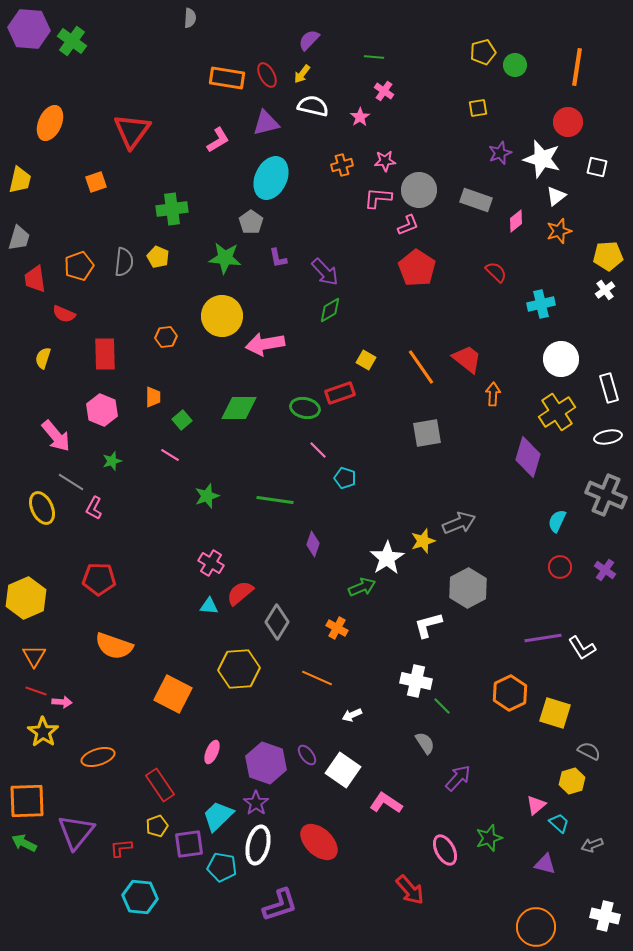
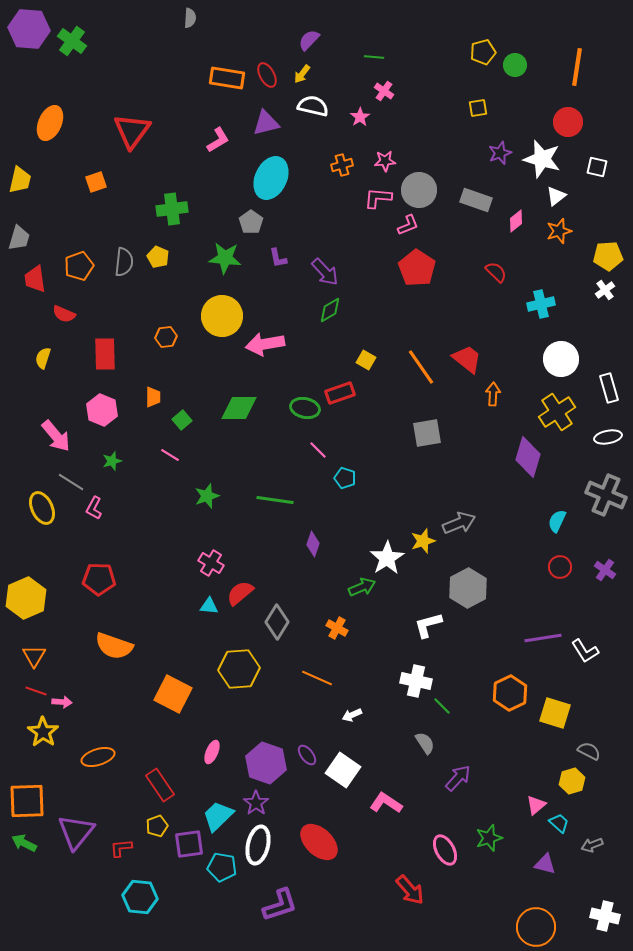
white L-shape at (582, 648): moved 3 px right, 3 px down
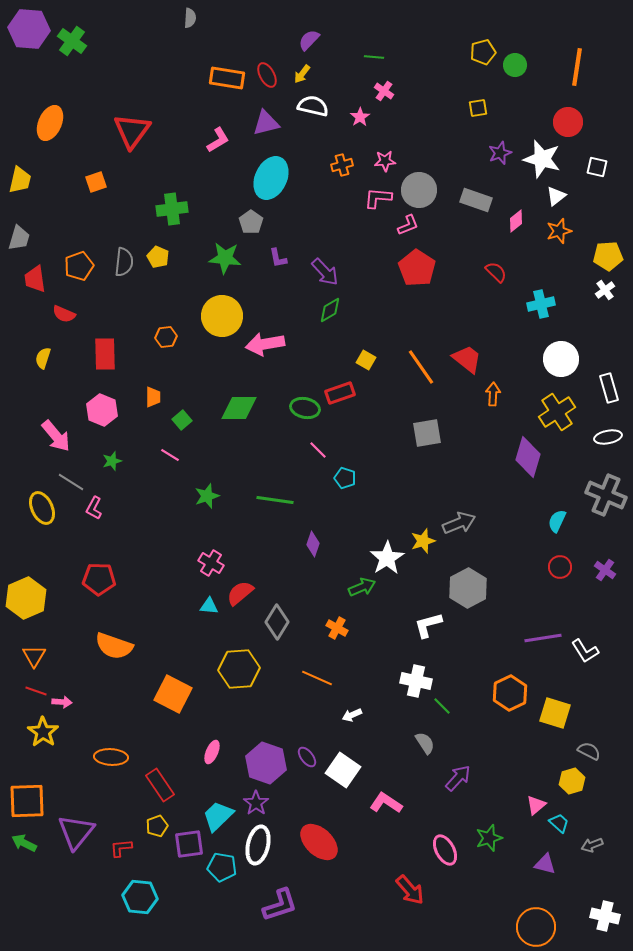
purple ellipse at (307, 755): moved 2 px down
orange ellipse at (98, 757): moved 13 px right; rotated 20 degrees clockwise
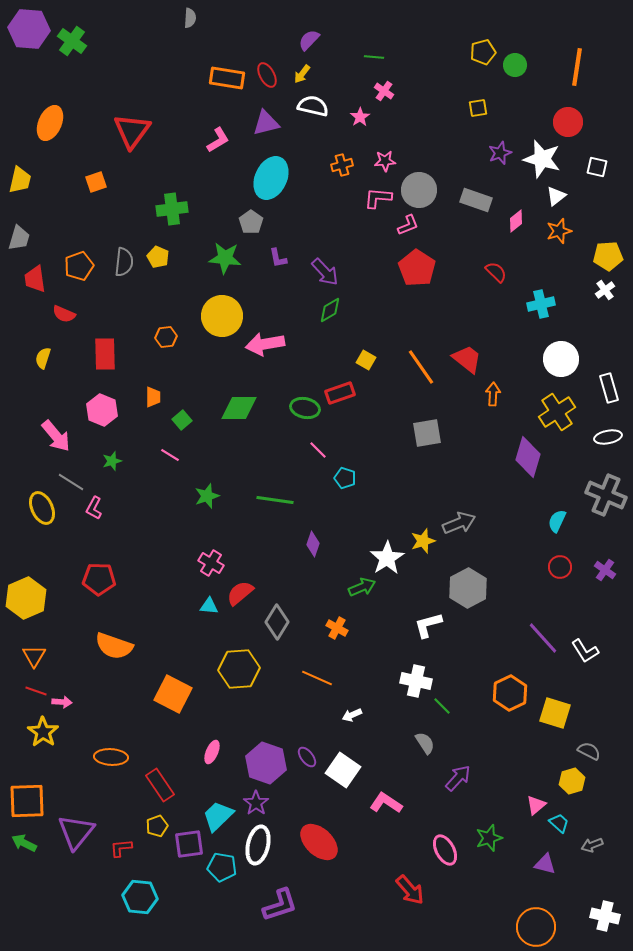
purple line at (543, 638): rotated 57 degrees clockwise
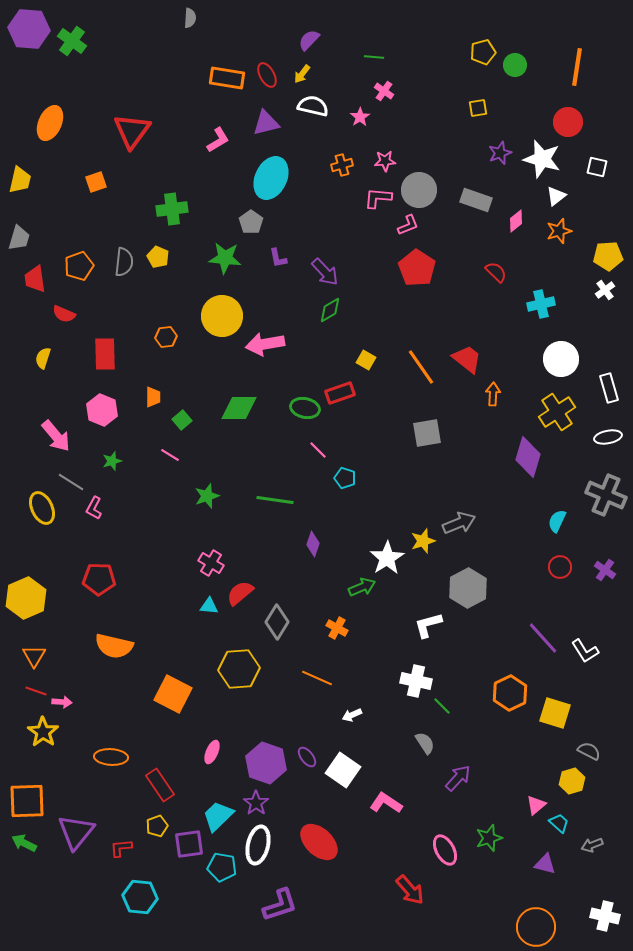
orange semicircle at (114, 646): rotated 6 degrees counterclockwise
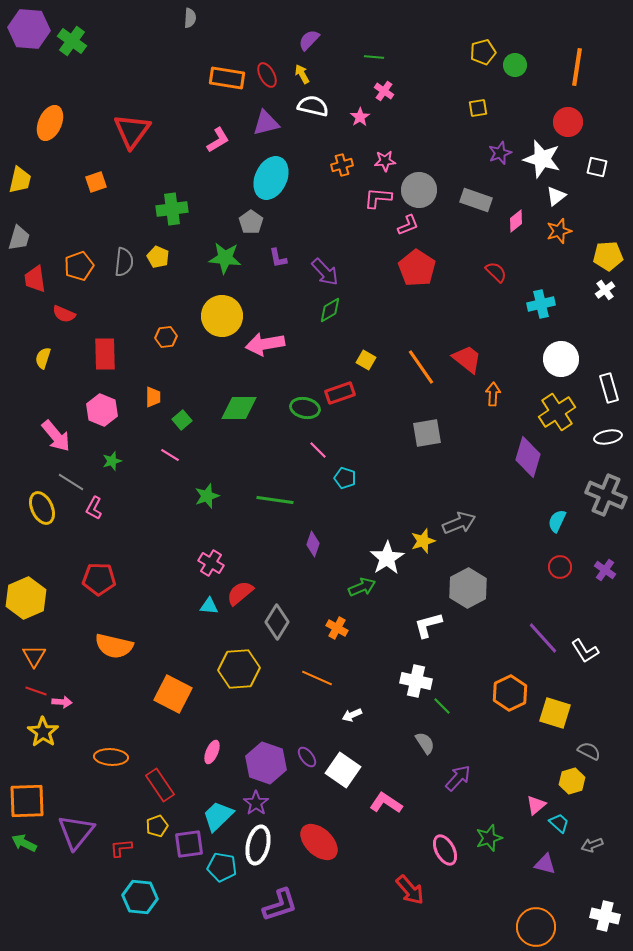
yellow arrow at (302, 74): rotated 114 degrees clockwise
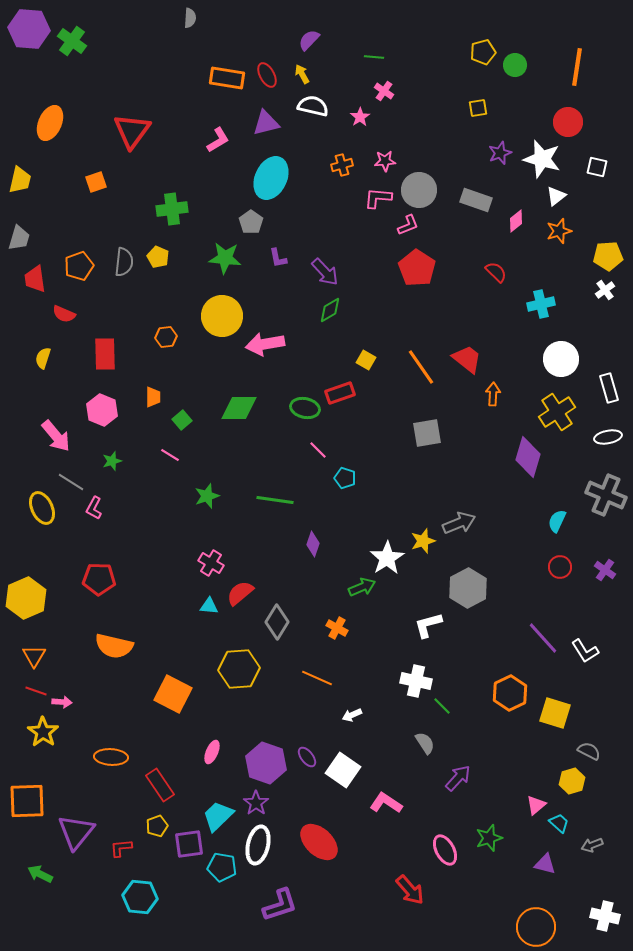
green arrow at (24, 843): moved 16 px right, 31 px down
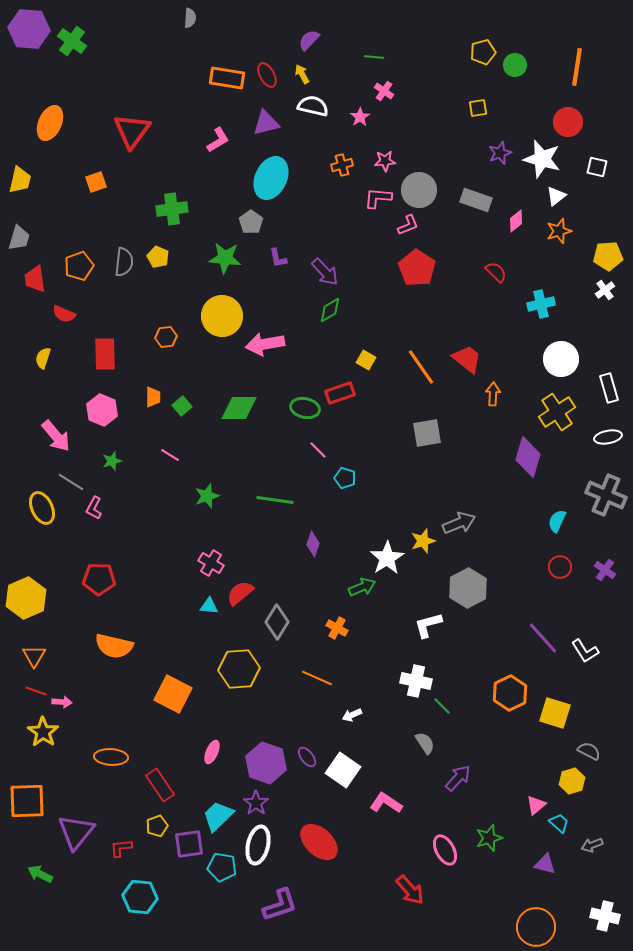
green square at (182, 420): moved 14 px up
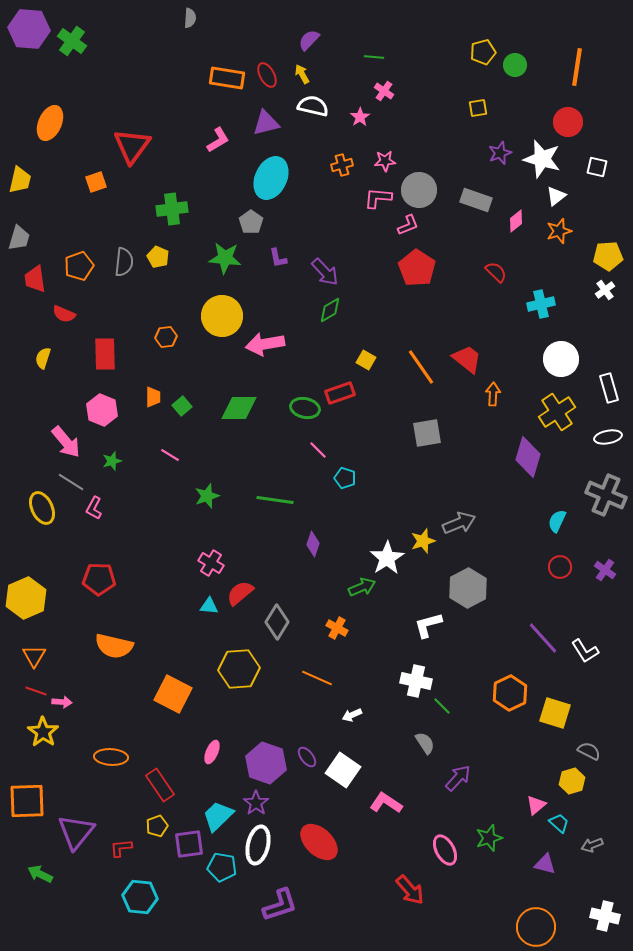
red triangle at (132, 131): moved 15 px down
pink arrow at (56, 436): moved 10 px right, 6 px down
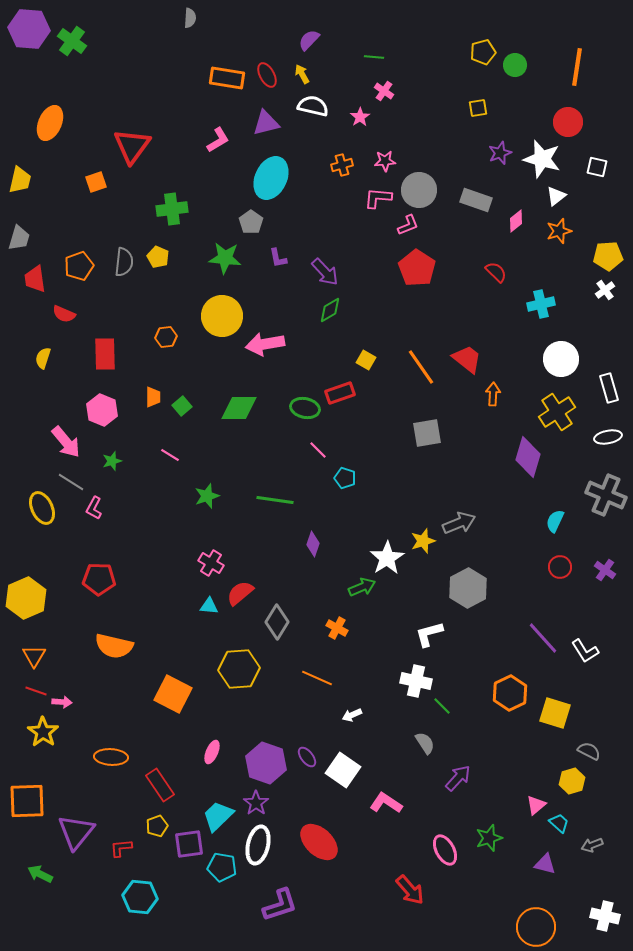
cyan semicircle at (557, 521): moved 2 px left
white L-shape at (428, 625): moved 1 px right, 9 px down
